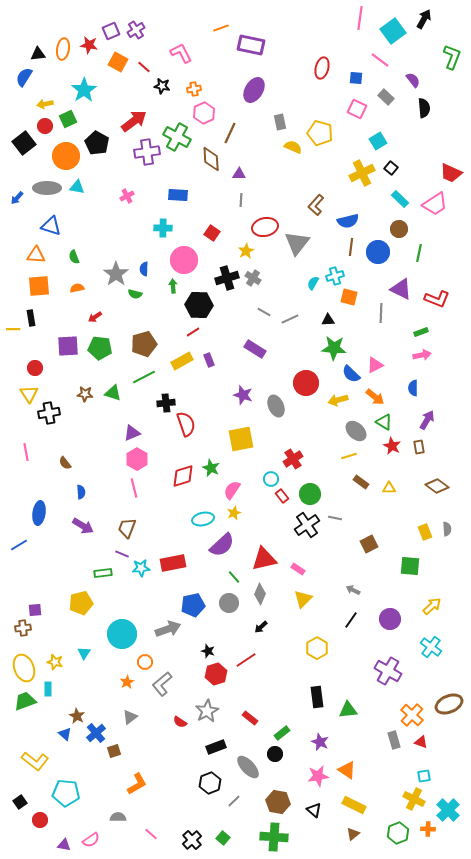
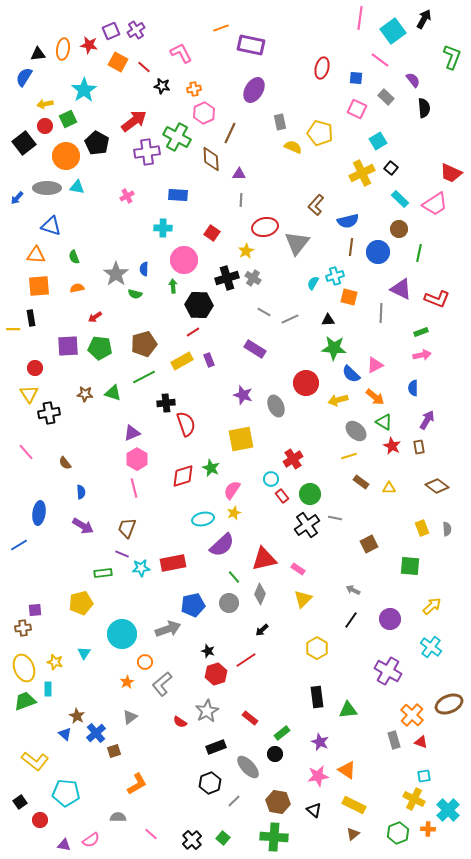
pink line at (26, 452): rotated 30 degrees counterclockwise
yellow rectangle at (425, 532): moved 3 px left, 4 px up
black arrow at (261, 627): moved 1 px right, 3 px down
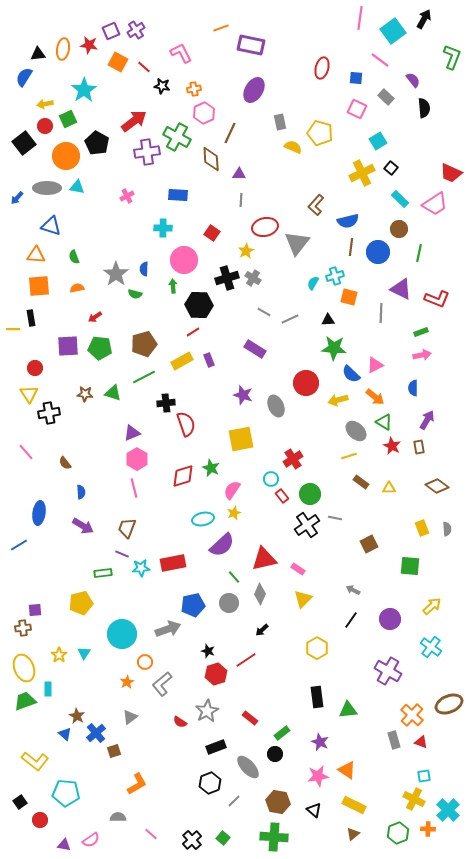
yellow star at (55, 662): moved 4 px right, 7 px up; rotated 21 degrees clockwise
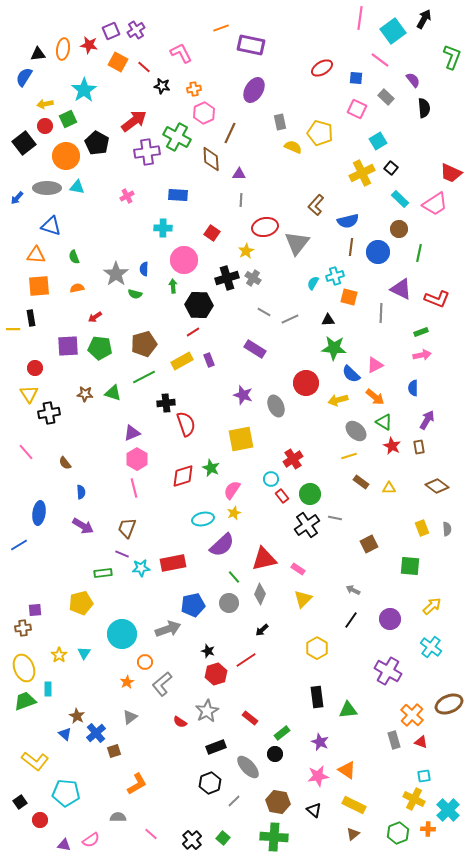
red ellipse at (322, 68): rotated 45 degrees clockwise
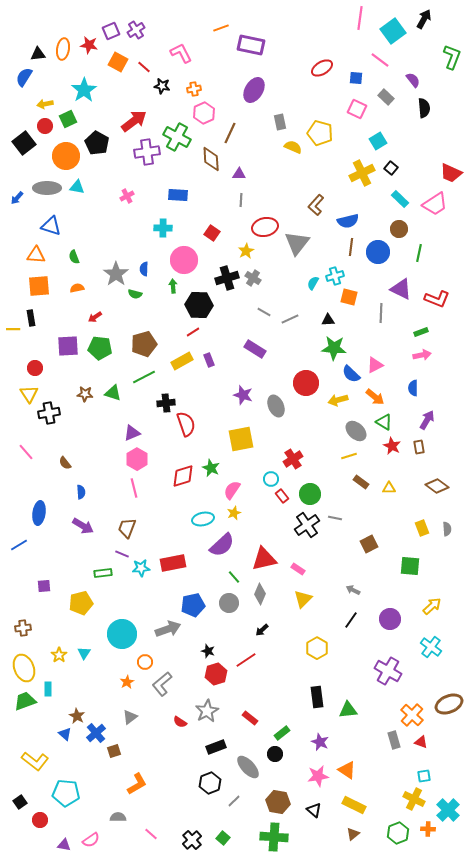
purple square at (35, 610): moved 9 px right, 24 px up
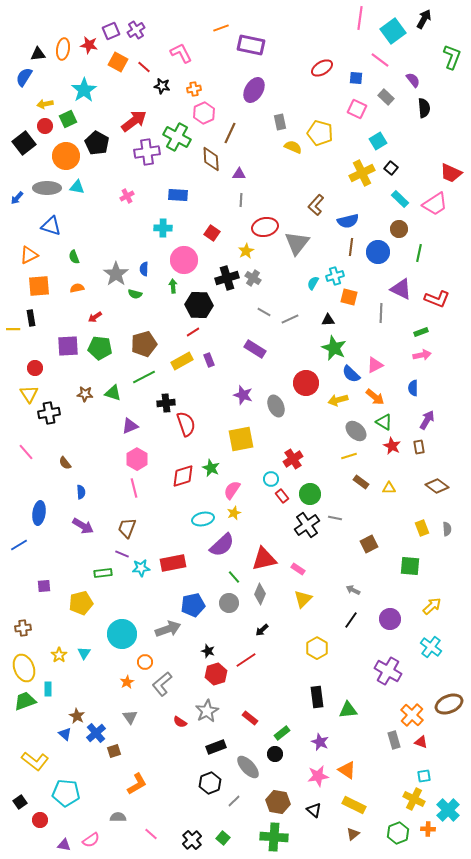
orange triangle at (36, 255): moved 7 px left; rotated 30 degrees counterclockwise
green star at (334, 348): rotated 20 degrees clockwise
purple triangle at (132, 433): moved 2 px left, 7 px up
gray triangle at (130, 717): rotated 28 degrees counterclockwise
